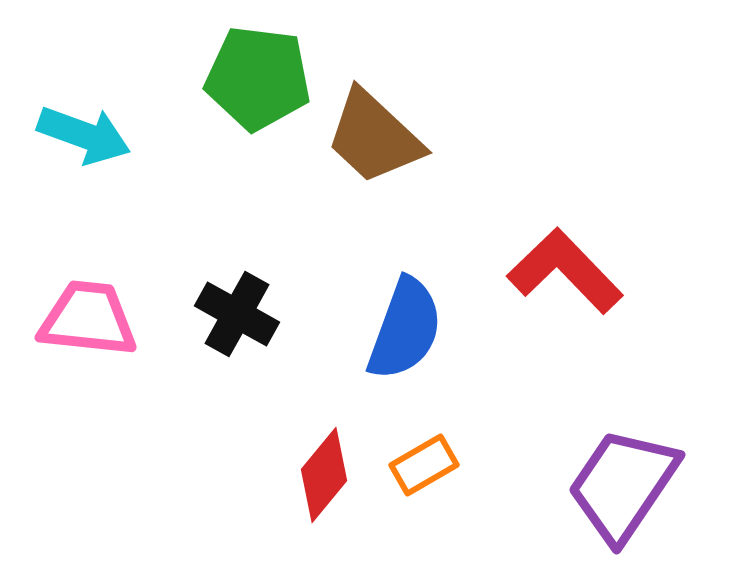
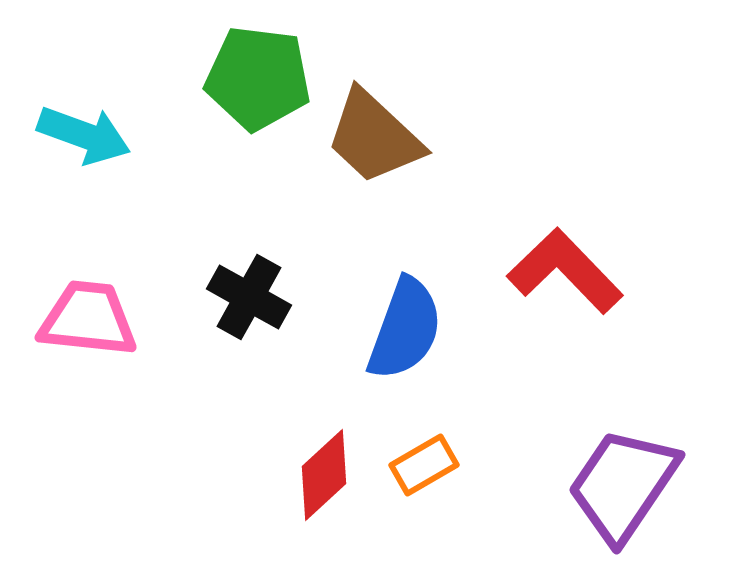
black cross: moved 12 px right, 17 px up
red diamond: rotated 8 degrees clockwise
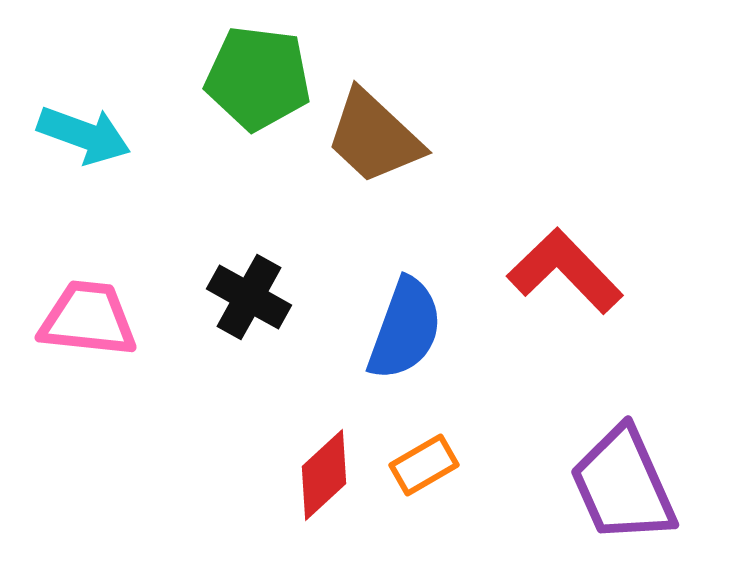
purple trapezoid: rotated 58 degrees counterclockwise
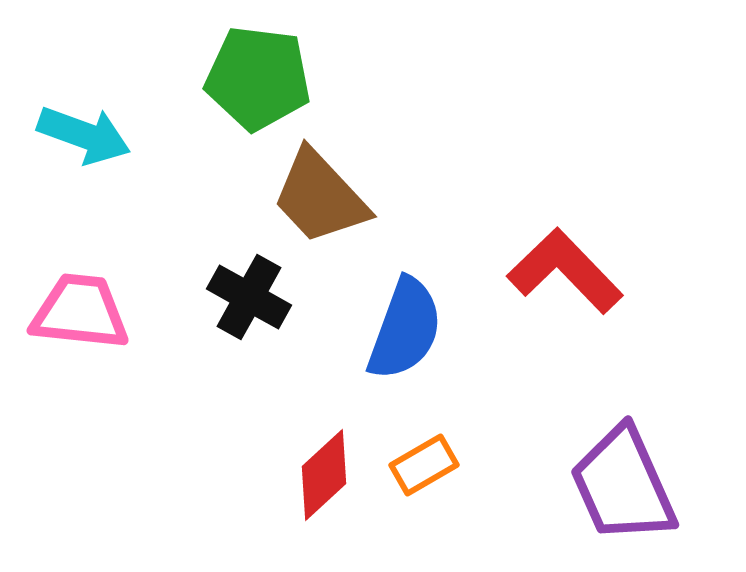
brown trapezoid: moved 54 px left, 60 px down; rotated 4 degrees clockwise
pink trapezoid: moved 8 px left, 7 px up
